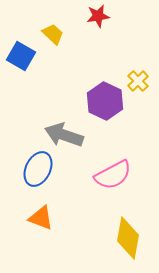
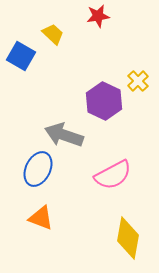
purple hexagon: moved 1 px left
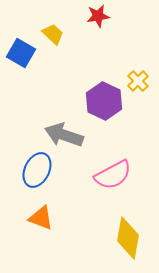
blue square: moved 3 px up
blue ellipse: moved 1 px left, 1 px down
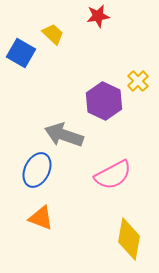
yellow diamond: moved 1 px right, 1 px down
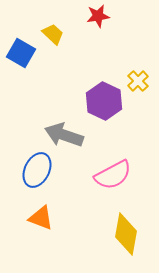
yellow diamond: moved 3 px left, 5 px up
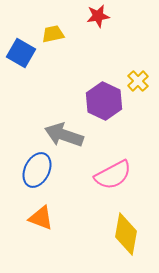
yellow trapezoid: rotated 55 degrees counterclockwise
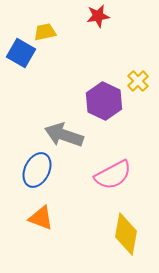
yellow trapezoid: moved 8 px left, 2 px up
